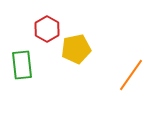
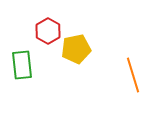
red hexagon: moved 1 px right, 2 px down
orange line: moved 2 px right; rotated 52 degrees counterclockwise
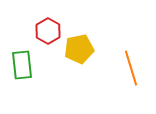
yellow pentagon: moved 3 px right
orange line: moved 2 px left, 7 px up
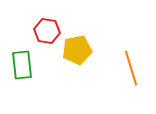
red hexagon: moved 1 px left; rotated 20 degrees counterclockwise
yellow pentagon: moved 2 px left, 1 px down
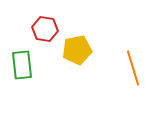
red hexagon: moved 2 px left, 2 px up
orange line: moved 2 px right
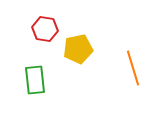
yellow pentagon: moved 1 px right, 1 px up
green rectangle: moved 13 px right, 15 px down
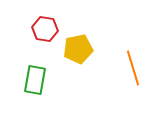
green rectangle: rotated 16 degrees clockwise
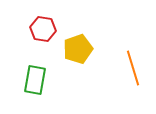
red hexagon: moved 2 px left
yellow pentagon: rotated 8 degrees counterclockwise
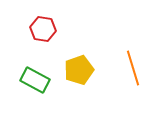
yellow pentagon: moved 1 px right, 21 px down
green rectangle: rotated 72 degrees counterclockwise
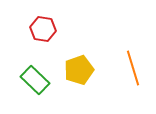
green rectangle: rotated 16 degrees clockwise
